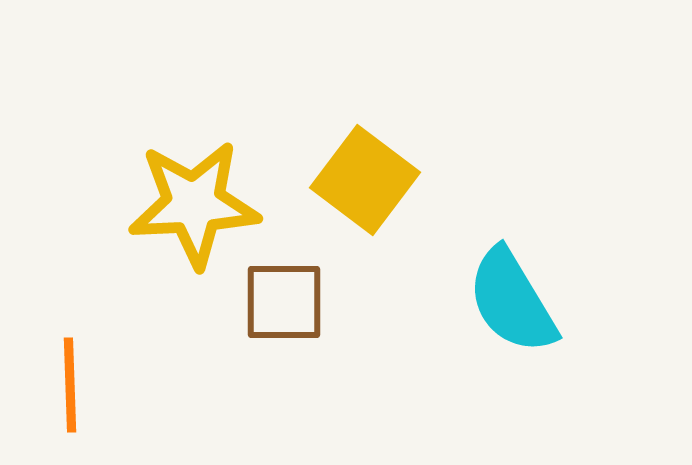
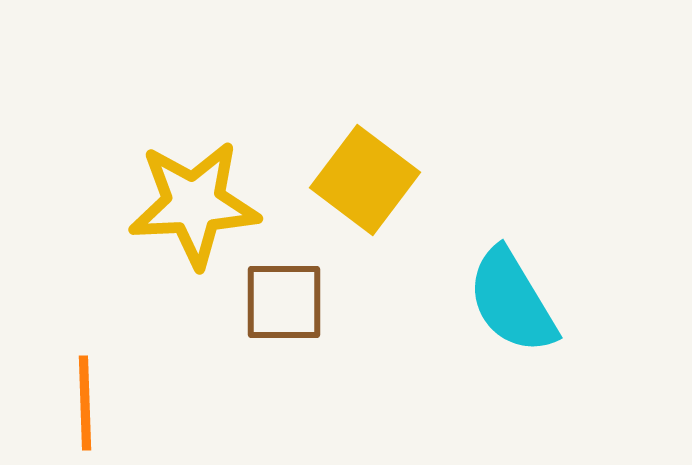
orange line: moved 15 px right, 18 px down
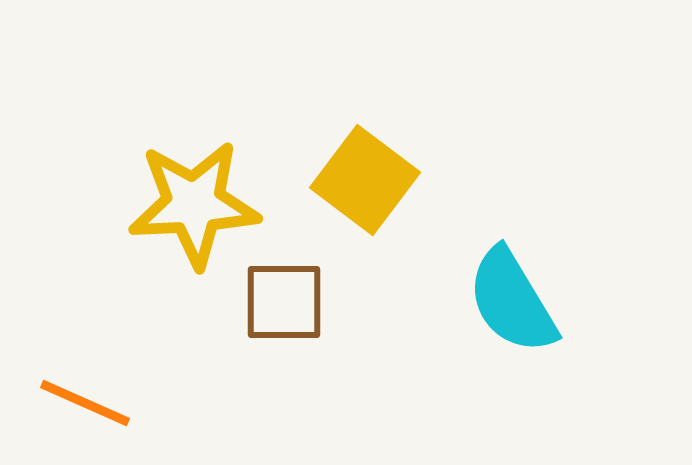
orange line: rotated 64 degrees counterclockwise
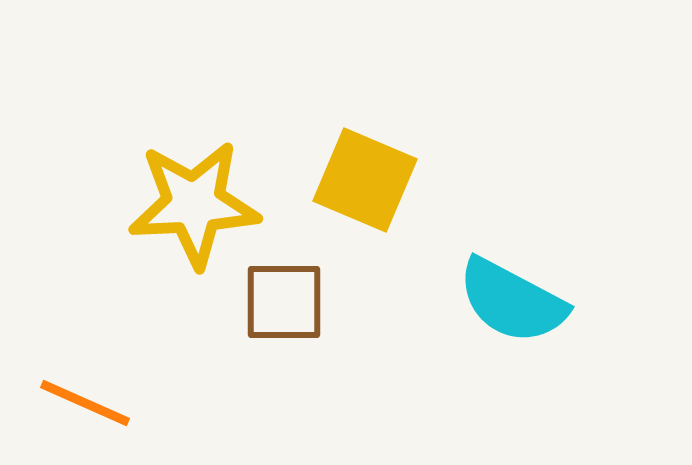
yellow square: rotated 14 degrees counterclockwise
cyan semicircle: rotated 31 degrees counterclockwise
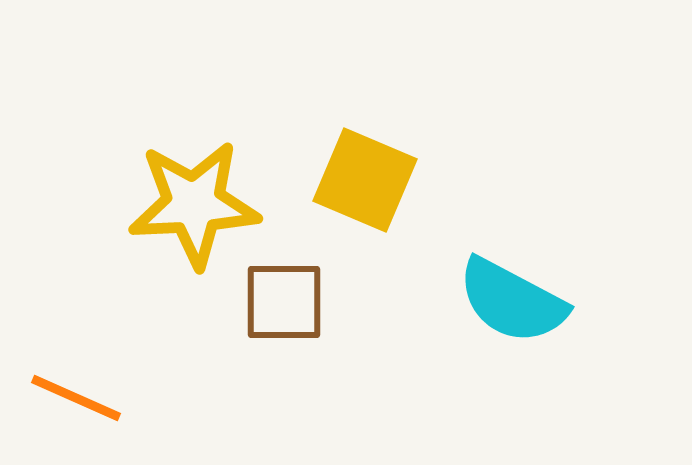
orange line: moved 9 px left, 5 px up
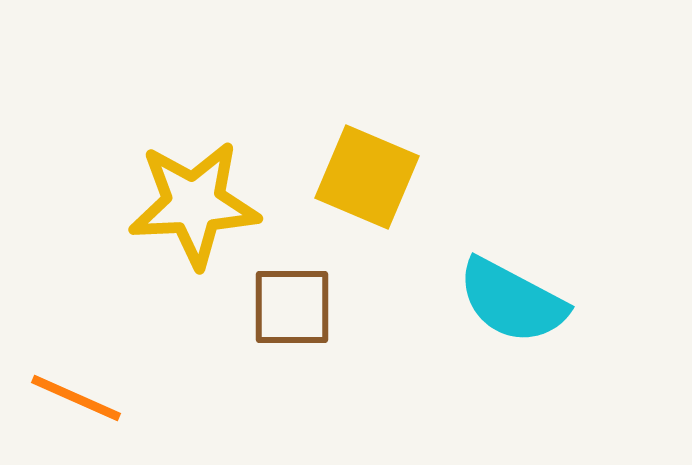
yellow square: moved 2 px right, 3 px up
brown square: moved 8 px right, 5 px down
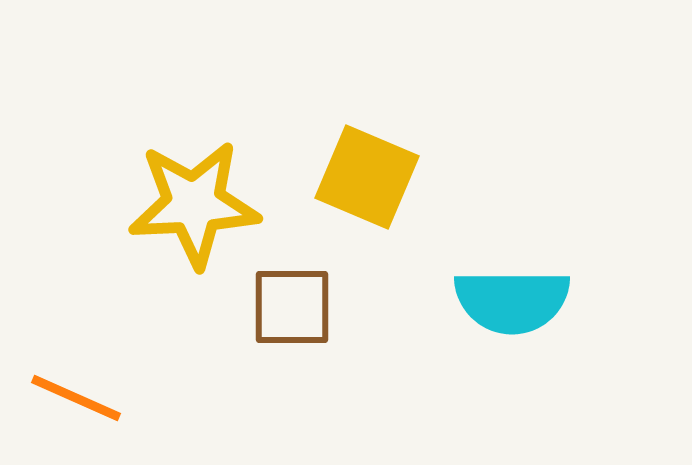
cyan semicircle: rotated 28 degrees counterclockwise
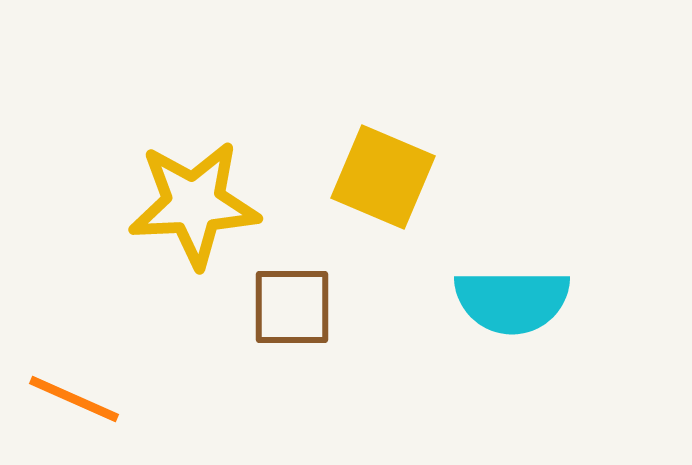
yellow square: moved 16 px right
orange line: moved 2 px left, 1 px down
